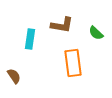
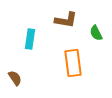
brown L-shape: moved 4 px right, 5 px up
green semicircle: rotated 21 degrees clockwise
brown semicircle: moved 1 px right, 2 px down
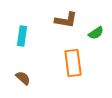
green semicircle: rotated 98 degrees counterclockwise
cyan rectangle: moved 8 px left, 3 px up
brown semicircle: moved 8 px right; rotated 14 degrees counterclockwise
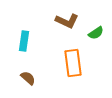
brown L-shape: moved 1 px right, 1 px down; rotated 15 degrees clockwise
cyan rectangle: moved 2 px right, 5 px down
brown semicircle: moved 5 px right
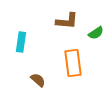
brown L-shape: rotated 20 degrees counterclockwise
cyan rectangle: moved 3 px left, 1 px down
brown semicircle: moved 10 px right, 2 px down
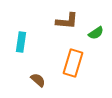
orange rectangle: rotated 24 degrees clockwise
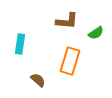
cyan rectangle: moved 1 px left, 2 px down
orange rectangle: moved 3 px left, 2 px up
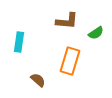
cyan rectangle: moved 1 px left, 2 px up
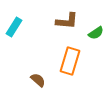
cyan rectangle: moved 5 px left, 15 px up; rotated 24 degrees clockwise
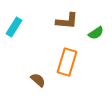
orange rectangle: moved 3 px left, 1 px down
